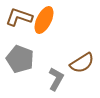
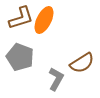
brown L-shape: moved 2 px right, 1 px down; rotated 144 degrees clockwise
gray pentagon: moved 2 px up
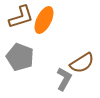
brown L-shape: moved 1 px up
gray L-shape: moved 8 px right
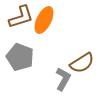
gray L-shape: moved 1 px left
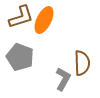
brown semicircle: rotated 60 degrees counterclockwise
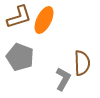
brown L-shape: moved 2 px left
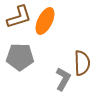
orange ellipse: moved 1 px right, 1 px down
gray pentagon: rotated 20 degrees counterclockwise
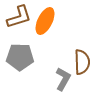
brown semicircle: moved 1 px up
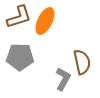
brown semicircle: rotated 10 degrees counterclockwise
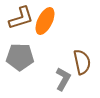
brown L-shape: moved 2 px right, 1 px down
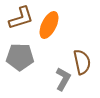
orange ellipse: moved 4 px right, 4 px down
